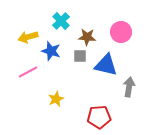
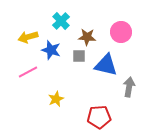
blue star: moved 1 px up
gray square: moved 1 px left
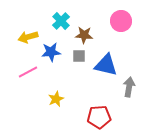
pink circle: moved 11 px up
brown star: moved 3 px left, 2 px up
blue star: moved 2 px down; rotated 24 degrees counterclockwise
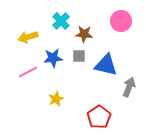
brown star: moved 1 px up
blue star: moved 2 px right, 6 px down
gray arrow: rotated 12 degrees clockwise
red pentagon: rotated 30 degrees counterclockwise
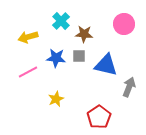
pink circle: moved 3 px right, 3 px down
blue star: moved 3 px right; rotated 12 degrees clockwise
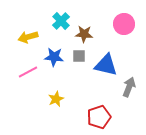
blue star: moved 2 px left, 1 px up
red pentagon: rotated 15 degrees clockwise
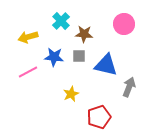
yellow star: moved 15 px right, 5 px up
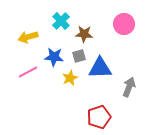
gray square: rotated 16 degrees counterclockwise
blue triangle: moved 6 px left, 3 px down; rotated 15 degrees counterclockwise
yellow star: moved 1 px left, 16 px up
